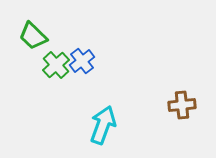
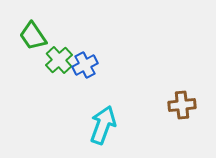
green trapezoid: rotated 12 degrees clockwise
blue cross: moved 3 px right, 4 px down; rotated 10 degrees clockwise
green cross: moved 3 px right, 5 px up
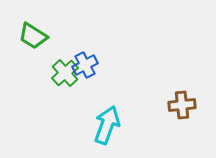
green trapezoid: rotated 24 degrees counterclockwise
green cross: moved 6 px right, 13 px down
cyan arrow: moved 4 px right
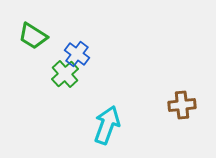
blue cross: moved 8 px left, 11 px up; rotated 25 degrees counterclockwise
green cross: moved 1 px down
